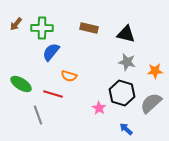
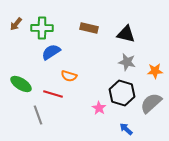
blue semicircle: rotated 18 degrees clockwise
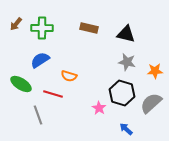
blue semicircle: moved 11 px left, 8 px down
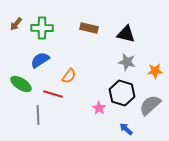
orange semicircle: rotated 70 degrees counterclockwise
gray semicircle: moved 1 px left, 2 px down
gray line: rotated 18 degrees clockwise
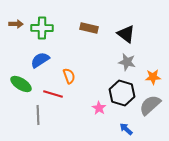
brown arrow: rotated 128 degrees counterclockwise
black triangle: rotated 24 degrees clockwise
orange star: moved 2 px left, 6 px down
orange semicircle: rotated 56 degrees counterclockwise
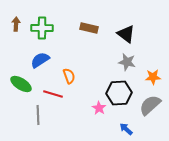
brown arrow: rotated 88 degrees counterclockwise
black hexagon: moved 3 px left; rotated 20 degrees counterclockwise
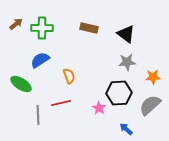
brown arrow: rotated 48 degrees clockwise
gray star: rotated 18 degrees counterclockwise
red line: moved 8 px right, 9 px down; rotated 30 degrees counterclockwise
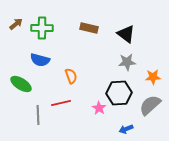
blue semicircle: rotated 132 degrees counterclockwise
orange semicircle: moved 2 px right
blue arrow: rotated 64 degrees counterclockwise
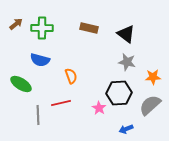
gray star: rotated 18 degrees clockwise
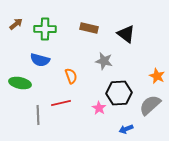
green cross: moved 3 px right, 1 px down
gray star: moved 23 px left, 1 px up
orange star: moved 4 px right, 1 px up; rotated 28 degrees clockwise
green ellipse: moved 1 px left, 1 px up; rotated 20 degrees counterclockwise
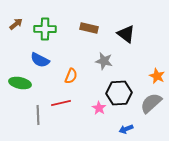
blue semicircle: rotated 12 degrees clockwise
orange semicircle: rotated 42 degrees clockwise
gray semicircle: moved 1 px right, 2 px up
